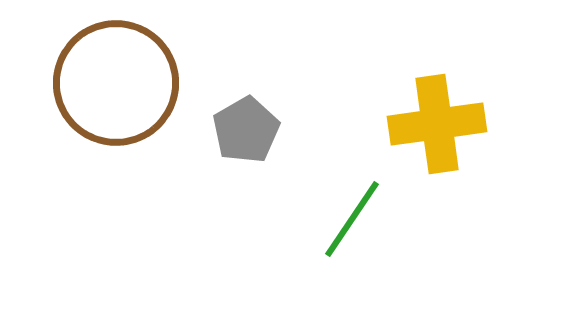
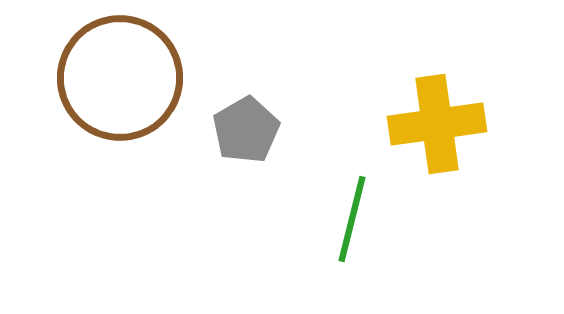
brown circle: moved 4 px right, 5 px up
green line: rotated 20 degrees counterclockwise
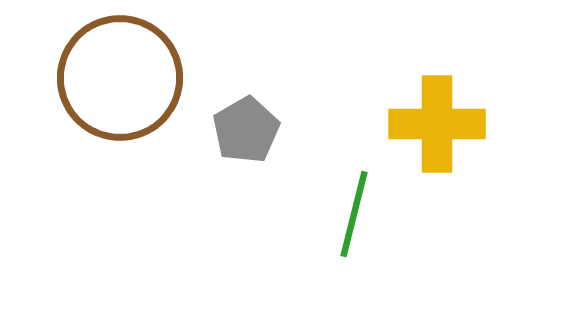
yellow cross: rotated 8 degrees clockwise
green line: moved 2 px right, 5 px up
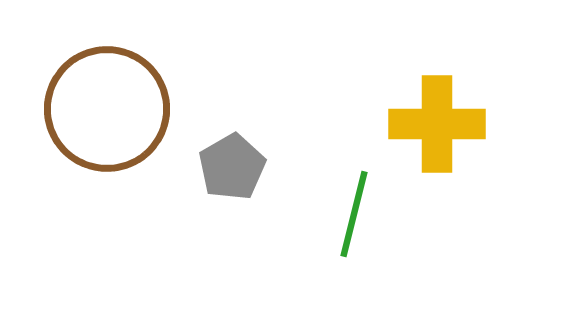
brown circle: moved 13 px left, 31 px down
gray pentagon: moved 14 px left, 37 px down
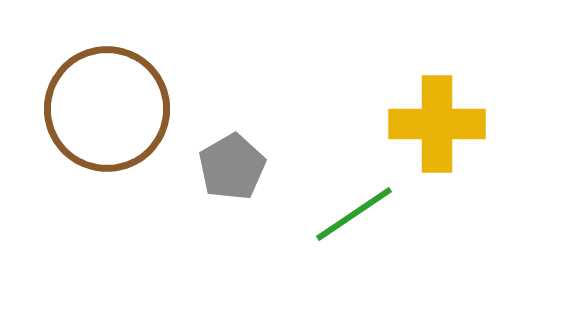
green line: rotated 42 degrees clockwise
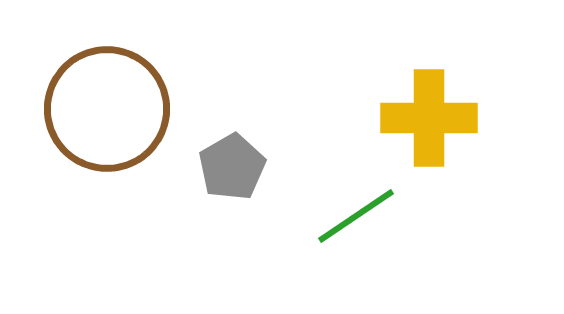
yellow cross: moved 8 px left, 6 px up
green line: moved 2 px right, 2 px down
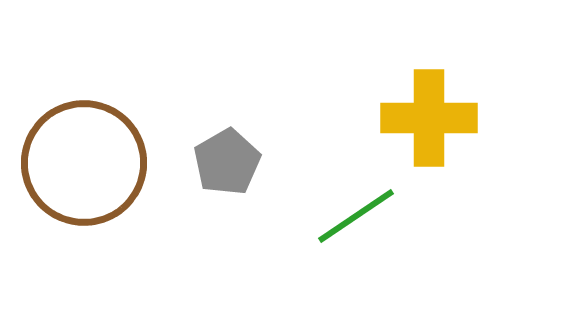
brown circle: moved 23 px left, 54 px down
gray pentagon: moved 5 px left, 5 px up
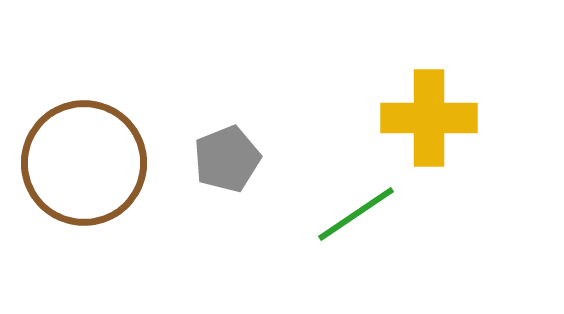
gray pentagon: moved 3 px up; rotated 8 degrees clockwise
green line: moved 2 px up
